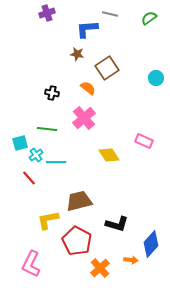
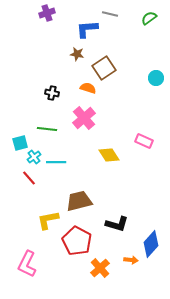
brown square: moved 3 px left
orange semicircle: rotated 21 degrees counterclockwise
cyan cross: moved 2 px left, 2 px down
pink L-shape: moved 4 px left
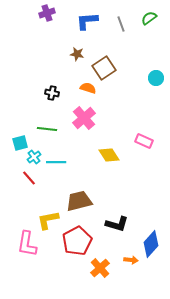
gray line: moved 11 px right, 10 px down; rotated 56 degrees clockwise
blue L-shape: moved 8 px up
red pentagon: rotated 16 degrees clockwise
pink L-shape: moved 20 px up; rotated 16 degrees counterclockwise
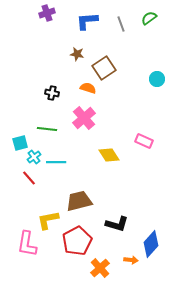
cyan circle: moved 1 px right, 1 px down
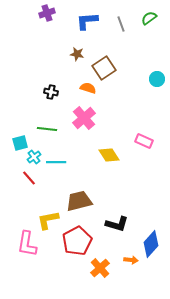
black cross: moved 1 px left, 1 px up
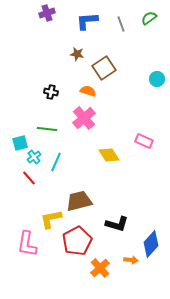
orange semicircle: moved 3 px down
cyan line: rotated 66 degrees counterclockwise
yellow L-shape: moved 3 px right, 1 px up
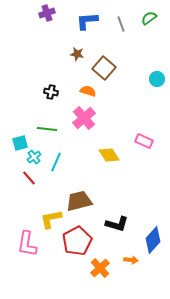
brown square: rotated 15 degrees counterclockwise
blue diamond: moved 2 px right, 4 px up
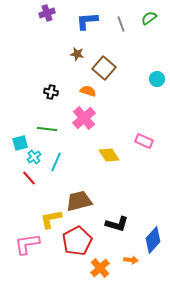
pink L-shape: rotated 72 degrees clockwise
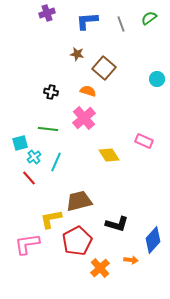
green line: moved 1 px right
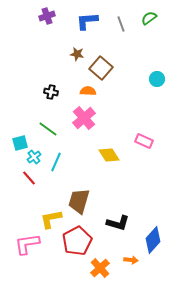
purple cross: moved 3 px down
brown square: moved 3 px left
orange semicircle: rotated 14 degrees counterclockwise
green line: rotated 30 degrees clockwise
brown trapezoid: rotated 60 degrees counterclockwise
black L-shape: moved 1 px right, 1 px up
